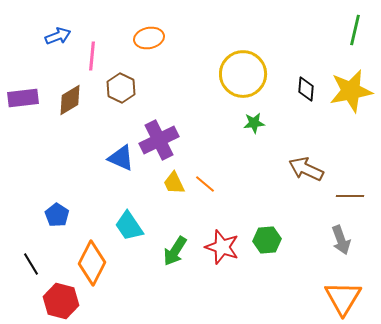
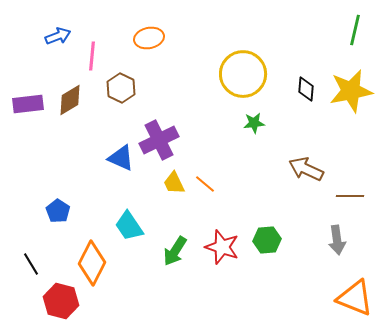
purple rectangle: moved 5 px right, 6 px down
blue pentagon: moved 1 px right, 4 px up
gray arrow: moved 4 px left; rotated 12 degrees clockwise
orange triangle: moved 12 px right; rotated 39 degrees counterclockwise
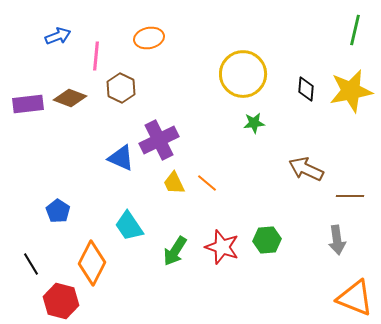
pink line: moved 4 px right
brown diamond: moved 2 px up; rotated 52 degrees clockwise
orange line: moved 2 px right, 1 px up
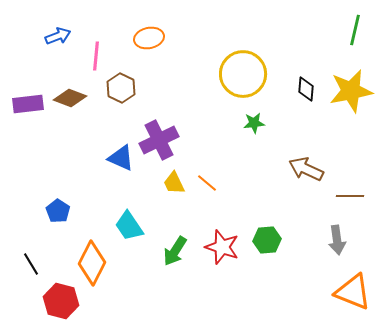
orange triangle: moved 2 px left, 6 px up
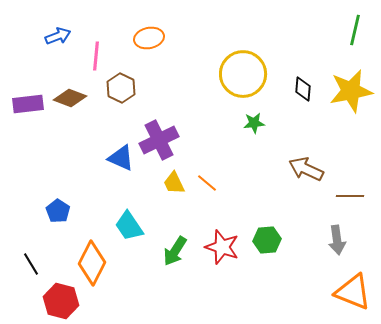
black diamond: moved 3 px left
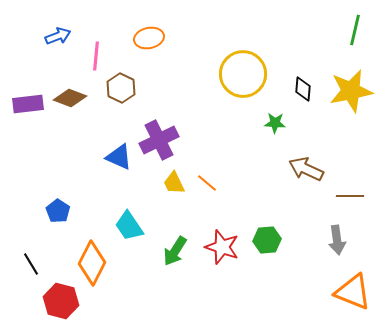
green star: moved 21 px right; rotated 10 degrees clockwise
blue triangle: moved 2 px left, 1 px up
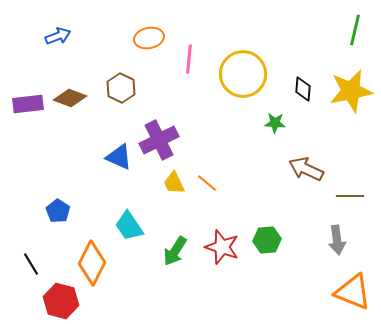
pink line: moved 93 px right, 3 px down
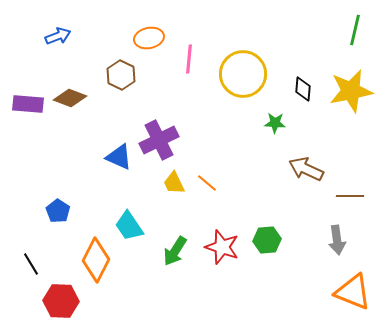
brown hexagon: moved 13 px up
purple rectangle: rotated 12 degrees clockwise
orange diamond: moved 4 px right, 3 px up
red hexagon: rotated 12 degrees counterclockwise
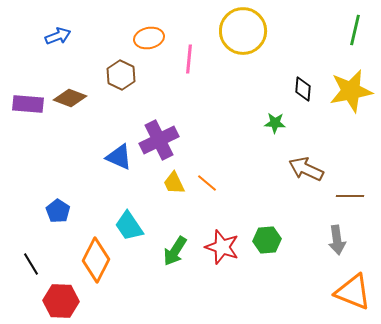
yellow circle: moved 43 px up
